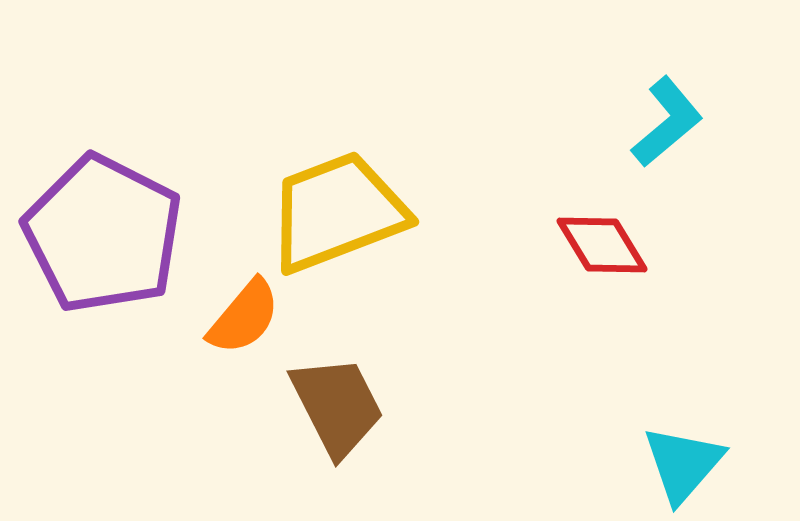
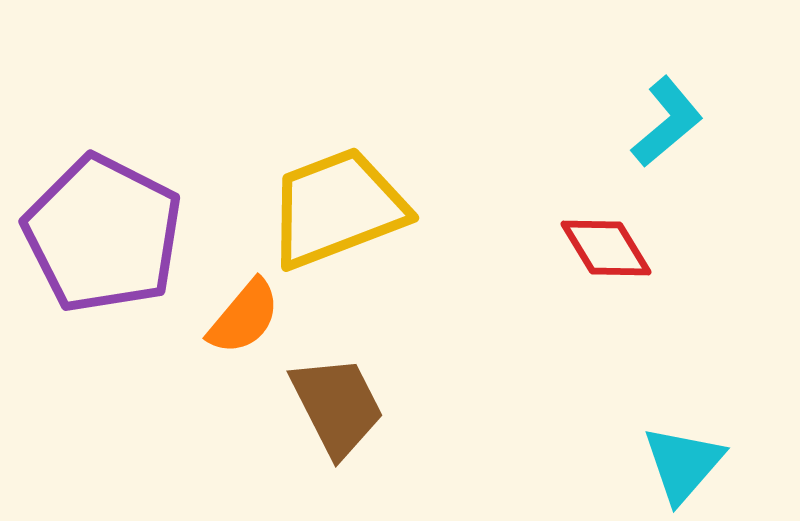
yellow trapezoid: moved 4 px up
red diamond: moved 4 px right, 3 px down
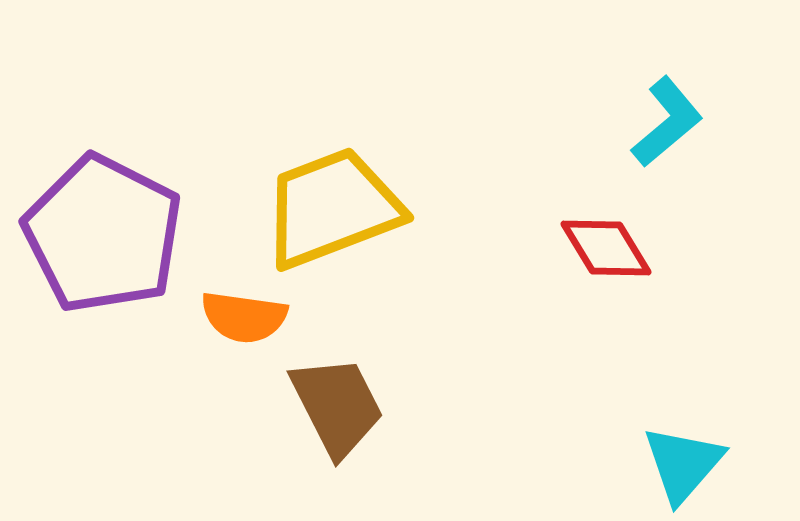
yellow trapezoid: moved 5 px left
orange semicircle: rotated 58 degrees clockwise
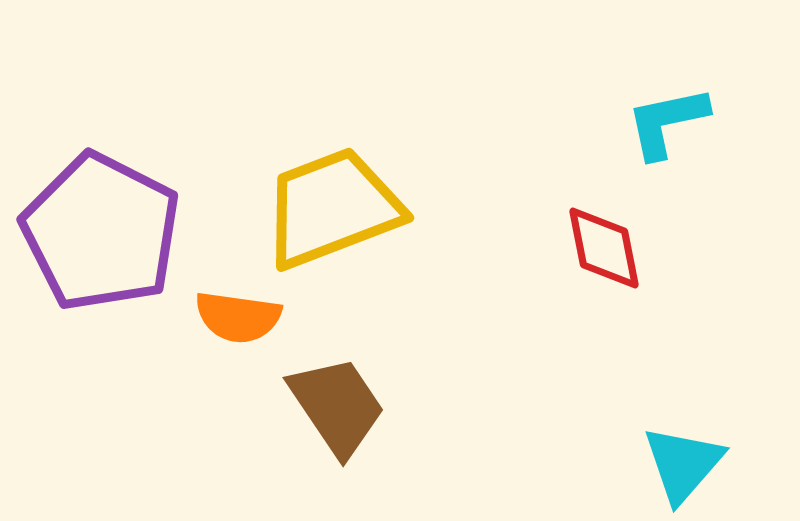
cyan L-shape: rotated 152 degrees counterclockwise
purple pentagon: moved 2 px left, 2 px up
red diamond: moved 2 px left; rotated 20 degrees clockwise
orange semicircle: moved 6 px left
brown trapezoid: rotated 7 degrees counterclockwise
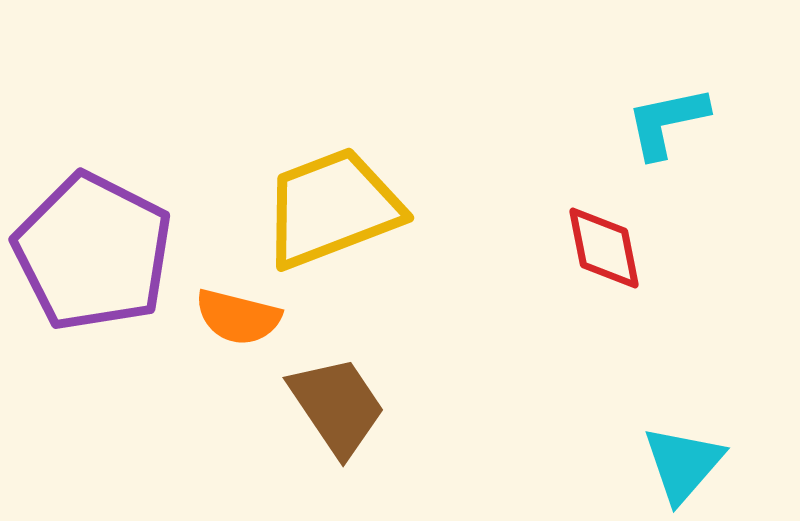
purple pentagon: moved 8 px left, 20 px down
orange semicircle: rotated 6 degrees clockwise
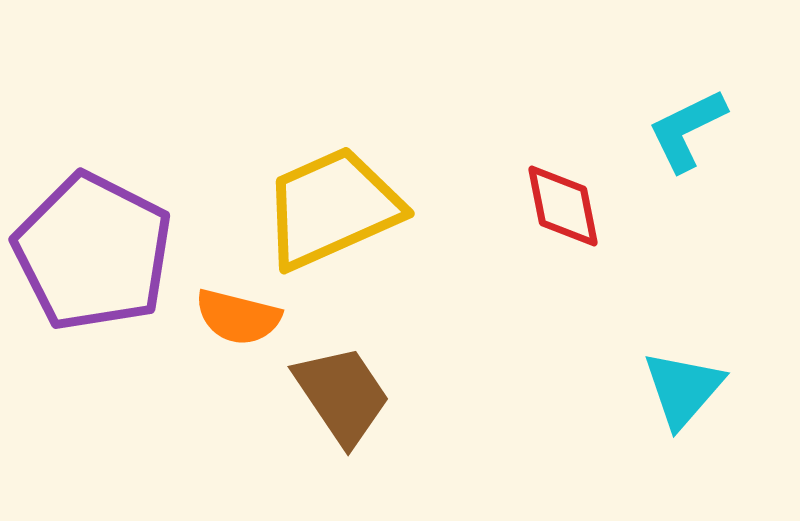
cyan L-shape: moved 20 px right, 8 px down; rotated 14 degrees counterclockwise
yellow trapezoid: rotated 3 degrees counterclockwise
red diamond: moved 41 px left, 42 px up
brown trapezoid: moved 5 px right, 11 px up
cyan triangle: moved 75 px up
